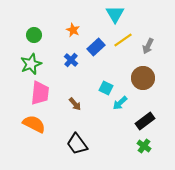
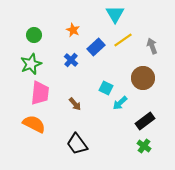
gray arrow: moved 4 px right; rotated 133 degrees clockwise
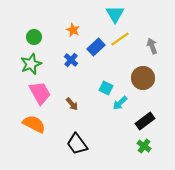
green circle: moved 2 px down
yellow line: moved 3 px left, 1 px up
pink trapezoid: rotated 35 degrees counterclockwise
brown arrow: moved 3 px left
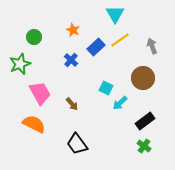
yellow line: moved 1 px down
green star: moved 11 px left
